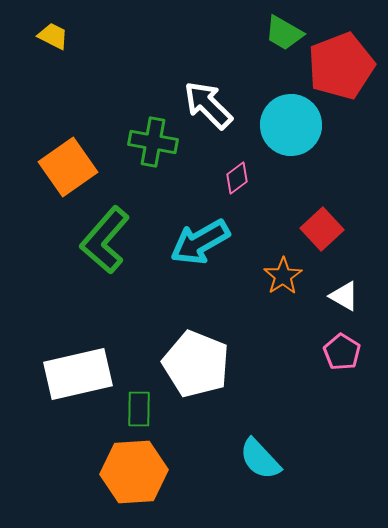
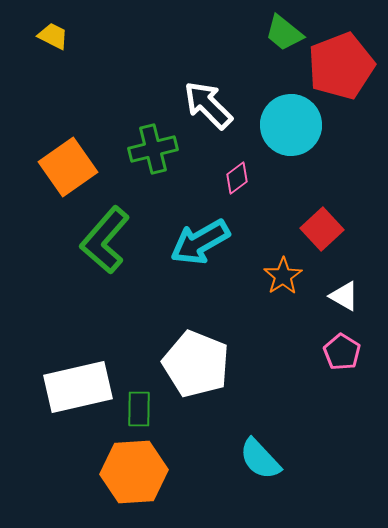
green trapezoid: rotated 9 degrees clockwise
green cross: moved 7 px down; rotated 24 degrees counterclockwise
white rectangle: moved 13 px down
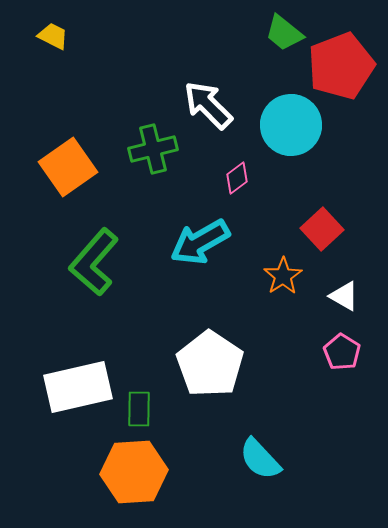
green L-shape: moved 11 px left, 22 px down
white pentagon: moved 14 px right; rotated 12 degrees clockwise
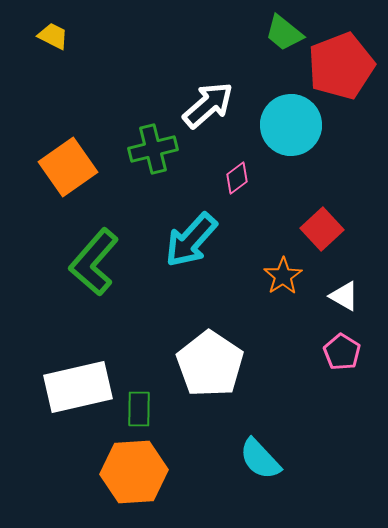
white arrow: rotated 94 degrees clockwise
cyan arrow: moved 9 px left, 2 px up; rotated 18 degrees counterclockwise
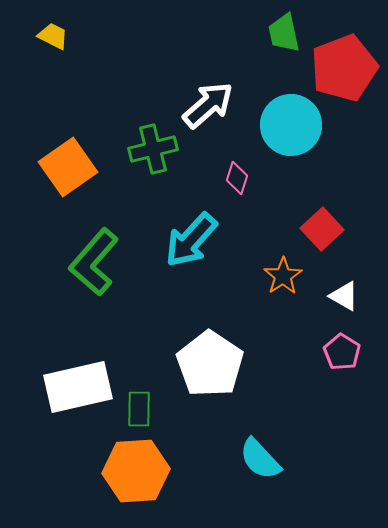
green trapezoid: rotated 39 degrees clockwise
red pentagon: moved 3 px right, 2 px down
pink diamond: rotated 36 degrees counterclockwise
orange hexagon: moved 2 px right, 1 px up
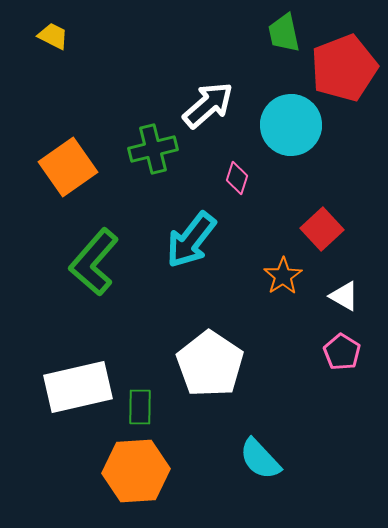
cyan arrow: rotated 4 degrees counterclockwise
green rectangle: moved 1 px right, 2 px up
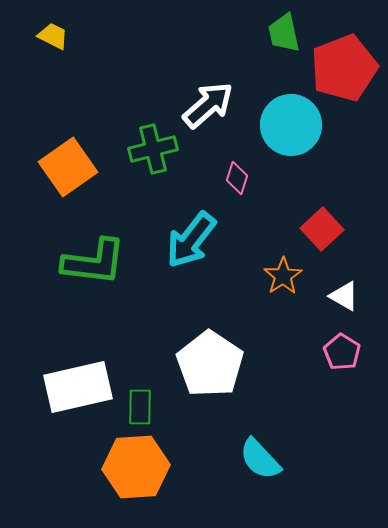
green L-shape: rotated 124 degrees counterclockwise
orange hexagon: moved 4 px up
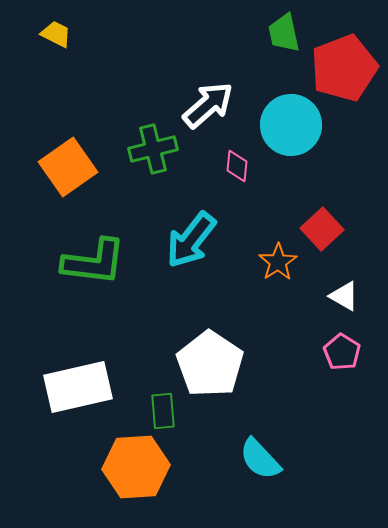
yellow trapezoid: moved 3 px right, 2 px up
pink diamond: moved 12 px up; rotated 12 degrees counterclockwise
orange star: moved 5 px left, 14 px up
green rectangle: moved 23 px right, 4 px down; rotated 6 degrees counterclockwise
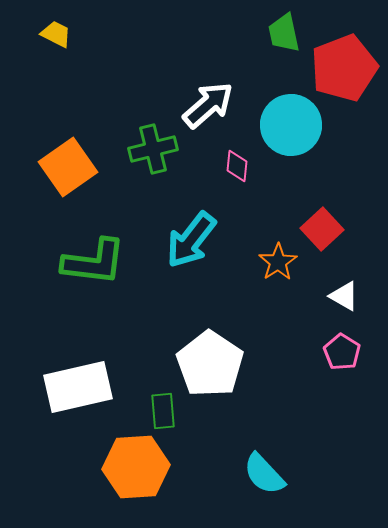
cyan semicircle: moved 4 px right, 15 px down
